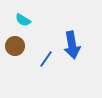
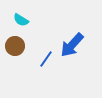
cyan semicircle: moved 2 px left
blue arrow: rotated 52 degrees clockwise
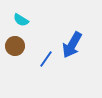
blue arrow: rotated 12 degrees counterclockwise
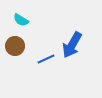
blue line: rotated 30 degrees clockwise
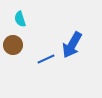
cyan semicircle: moved 1 px left, 1 px up; rotated 42 degrees clockwise
brown circle: moved 2 px left, 1 px up
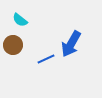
cyan semicircle: moved 1 px down; rotated 35 degrees counterclockwise
blue arrow: moved 1 px left, 1 px up
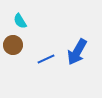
cyan semicircle: moved 1 px down; rotated 21 degrees clockwise
blue arrow: moved 6 px right, 8 px down
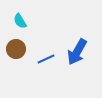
brown circle: moved 3 px right, 4 px down
